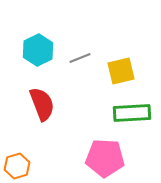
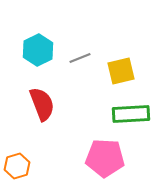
green rectangle: moved 1 px left, 1 px down
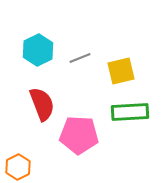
green rectangle: moved 1 px left, 2 px up
pink pentagon: moved 26 px left, 23 px up
orange hexagon: moved 1 px right, 1 px down; rotated 10 degrees counterclockwise
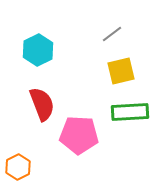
gray line: moved 32 px right, 24 px up; rotated 15 degrees counterclockwise
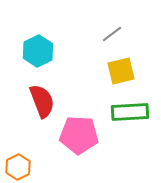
cyan hexagon: moved 1 px down
red semicircle: moved 3 px up
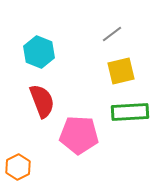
cyan hexagon: moved 1 px right, 1 px down; rotated 12 degrees counterclockwise
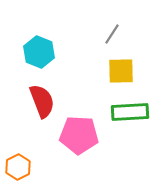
gray line: rotated 20 degrees counterclockwise
yellow square: rotated 12 degrees clockwise
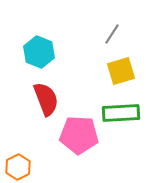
yellow square: rotated 16 degrees counterclockwise
red semicircle: moved 4 px right, 2 px up
green rectangle: moved 9 px left, 1 px down
